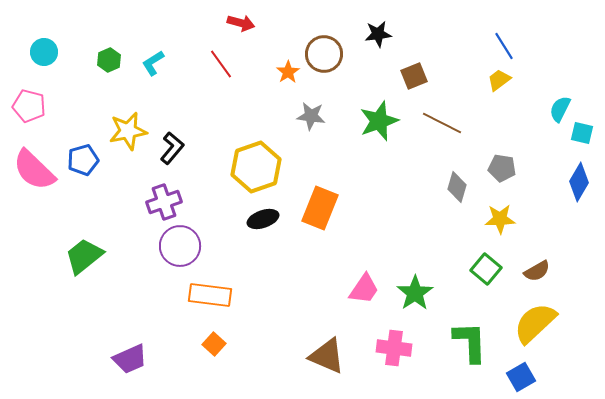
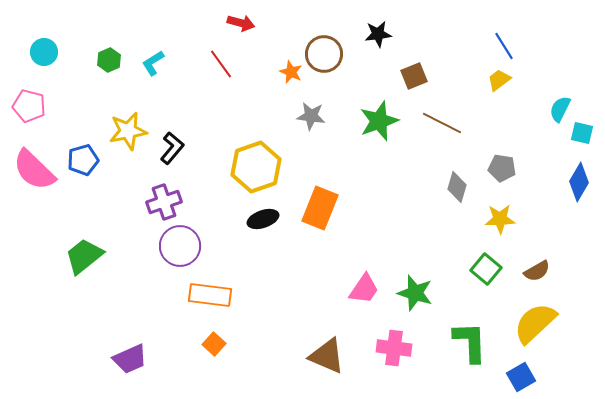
orange star at (288, 72): moved 3 px right; rotated 15 degrees counterclockwise
green star at (415, 293): rotated 21 degrees counterclockwise
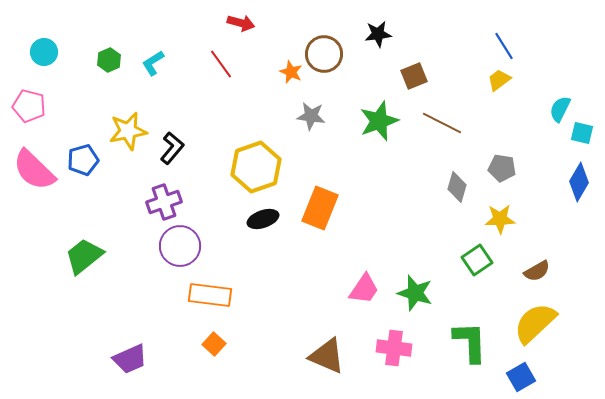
green square at (486, 269): moved 9 px left, 9 px up; rotated 16 degrees clockwise
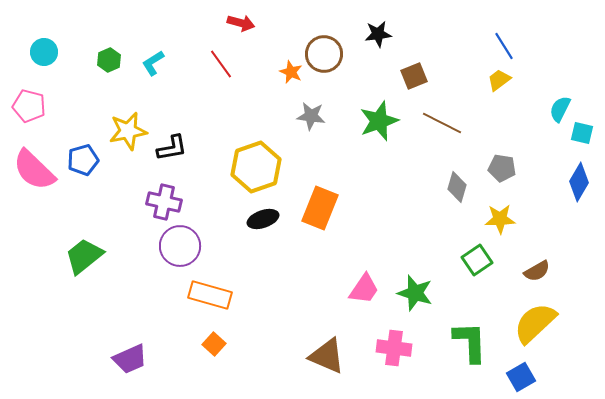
black L-shape at (172, 148): rotated 40 degrees clockwise
purple cross at (164, 202): rotated 32 degrees clockwise
orange rectangle at (210, 295): rotated 9 degrees clockwise
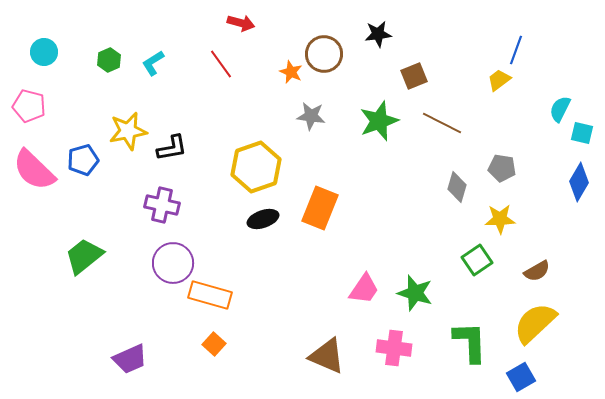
blue line at (504, 46): moved 12 px right, 4 px down; rotated 52 degrees clockwise
purple cross at (164, 202): moved 2 px left, 3 px down
purple circle at (180, 246): moved 7 px left, 17 px down
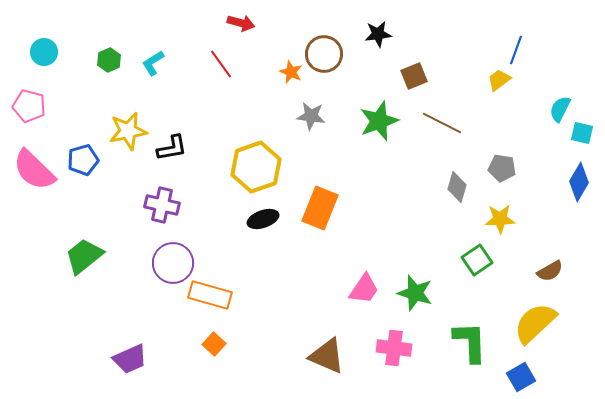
brown semicircle at (537, 271): moved 13 px right
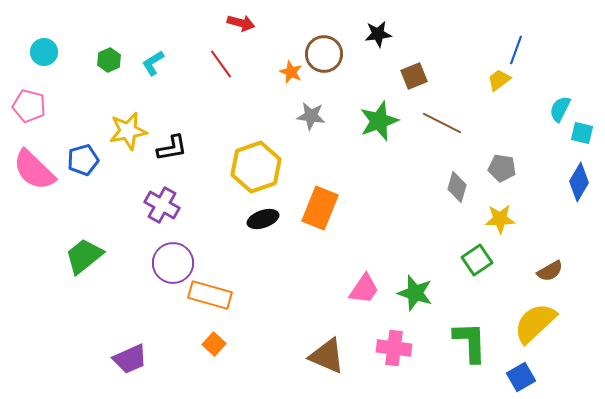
purple cross at (162, 205): rotated 16 degrees clockwise
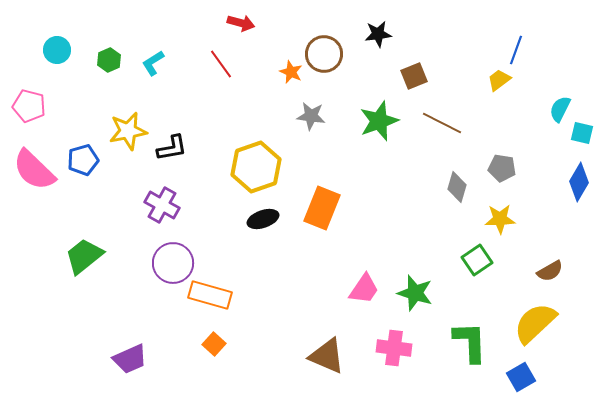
cyan circle at (44, 52): moved 13 px right, 2 px up
orange rectangle at (320, 208): moved 2 px right
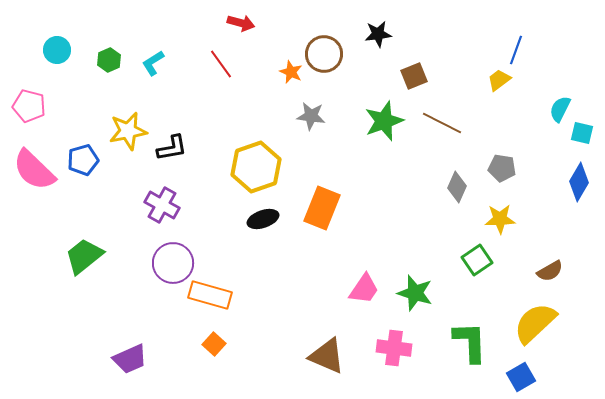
green star at (379, 121): moved 5 px right
gray diamond at (457, 187): rotated 8 degrees clockwise
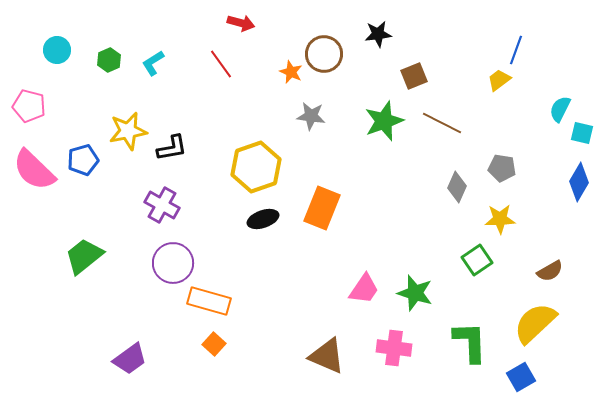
orange rectangle at (210, 295): moved 1 px left, 6 px down
purple trapezoid at (130, 359): rotated 12 degrees counterclockwise
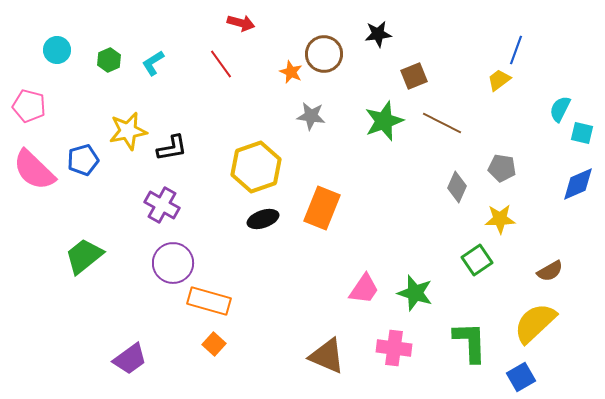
blue diamond at (579, 182): moved 1 px left, 2 px down; rotated 36 degrees clockwise
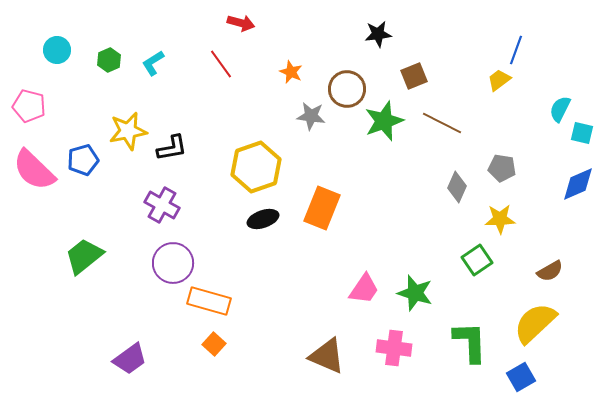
brown circle at (324, 54): moved 23 px right, 35 px down
